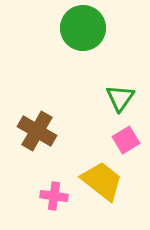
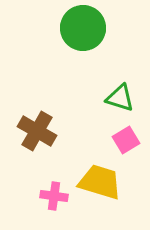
green triangle: rotated 48 degrees counterclockwise
yellow trapezoid: moved 2 px left, 1 px down; rotated 21 degrees counterclockwise
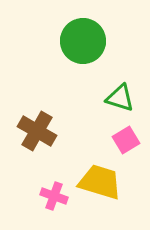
green circle: moved 13 px down
pink cross: rotated 12 degrees clockwise
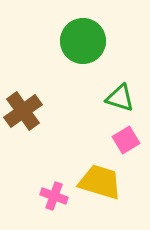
brown cross: moved 14 px left, 20 px up; rotated 24 degrees clockwise
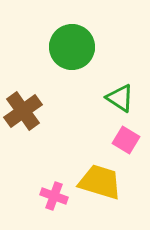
green circle: moved 11 px left, 6 px down
green triangle: rotated 16 degrees clockwise
pink square: rotated 28 degrees counterclockwise
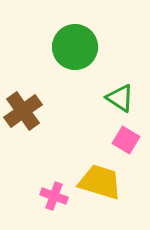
green circle: moved 3 px right
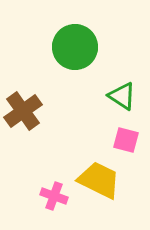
green triangle: moved 2 px right, 2 px up
pink square: rotated 16 degrees counterclockwise
yellow trapezoid: moved 1 px left, 2 px up; rotated 9 degrees clockwise
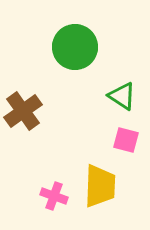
yellow trapezoid: moved 1 px right, 6 px down; rotated 66 degrees clockwise
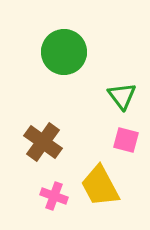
green circle: moved 11 px left, 5 px down
green triangle: rotated 20 degrees clockwise
brown cross: moved 20 px right, 31 px down; rotated 18 degrees counterclockwise
yellow trapezoid: rotated 150 degrees clockwise
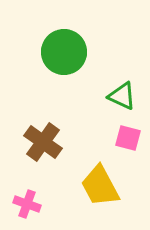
green triangle: rotated 28 degrees counterclockwise
pink square: moved 2 px right, 2 px up
pink cross: moved 27 px left, 8 px down
